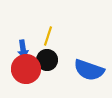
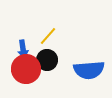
yellow line: rotated 24 degrees clockwise
blue semicircle: rotated 24 degrees counterclockwise
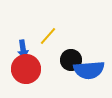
black circle: moved 24 px right
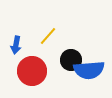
blue arrow: moved 7 px left, 4 px up; rotated 18 degrees clockwise
red circle: moved 6 px right, 2 px down
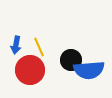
yellow line: moved 9 px left, 11 px down; rotated 66 degrees counterclockwise
red circle: moved 2 px left, 1 px up
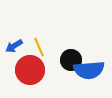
blue arrow: moved 2 px left, 1 px down; rotated 48 degrees clockwise
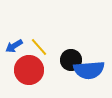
yellow line: rotated 18 degrees counterclockwise
red circle: moved 1 px left
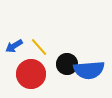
black circle: moved 4 px left, 4 px down
red circle: moved 2 px right, 4 px down
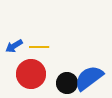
yellow line: rotated 48 degrees counterclockwise
black circle: moved 19 px down
blue semicircle: moved 8 px down; rotated 148 degrees clockwise
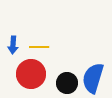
blue arrow: moved 1 px left, 1 px up; rotated 54 degrees counterclockwise
blue semicircle: moved 4 px right; rotated 36 degrees counterclockwise
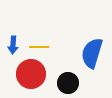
blue semicircle: moved 1 px left, 25 px up
black circle: moved 1 px right
